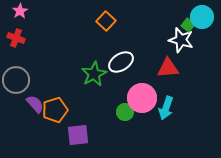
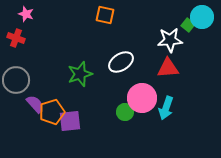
pink star: moved 6 px right, 3 px down; rotated 21 degrees counterclockwise
orange square: moved 1 px left, 6 px up; rotated 30 degrees counterclockwise
white star: moved 11 px left; rotated 20 degrees counterclockwise
green star: moved 14 px left; rotated 10 degrees clockwise
orange pentagon: moved 3 px left, 2 px down
purple square: moved 8 px left, 14 px up
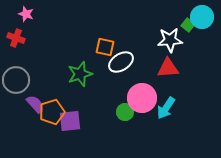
orange square: moved 32 px down
cyan arrow: rotated 15 degrees clockwise
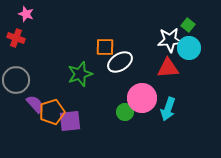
cyan circle: moved 13 px left, 31 px down
orange square: rotated 12 degrees counterclockwise
white ellipse: moved 1 px left
cyan arrow: moved 2 px right, 1 px down; rotated 15 degrees counterclockwise
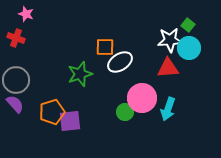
purple semicircle: moved 20 px left
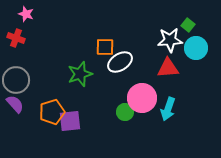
cyan circle: moved 7 px right
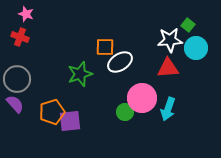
red cross: moved 4 px right, 1 px up
gray circle: moved 1 px right, 1 px up
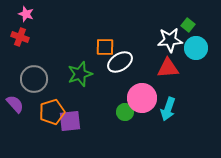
gray circle: moved 17 px right
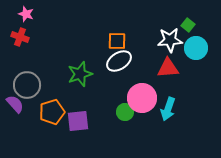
orange square: moved 12 px right, 6 px up
white ellipse: moved 1 px left, 1 px up
gray circle: moved 7 px left, 6 px down
purple square: moved 8 px right
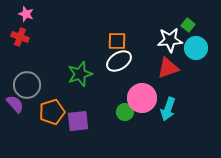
red triangle: rotated 15 degrees counterclockwise
